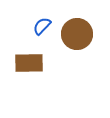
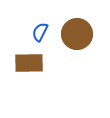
blue semicircle: moved 2 px left, 6 px down; rotated 18 degrees counterclockwise
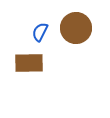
brown circle: moved 1 px left, 6 px up
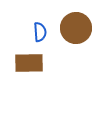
blue semicircle: rotated 150 degrees clockwise
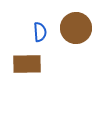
brown rectangle: moved 2 px left, 1 px down
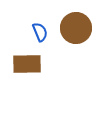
blue semicircle: rotated 18 degrees counterclockwise
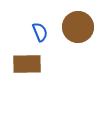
brown circle: moved 2 px right, 1 px up
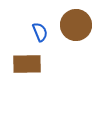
brown circle: moved 2 px left, 2 px up
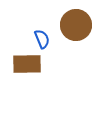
blue semicircle: moved 2 px right, 7 px down
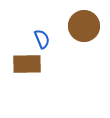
brown circle: moved 8 px right, 1 px down
